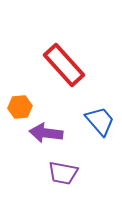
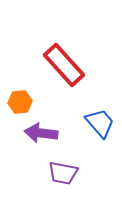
orange hexagon: moved 5 px up
blue trapezoid: moved 2 px down
purple arrow: moved 5 px left
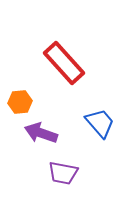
red rectangle: moved 2 px up
purple arrow: rotated 12 degrees clockwise
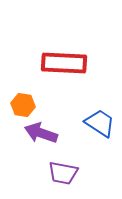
red rectangle: rotated 45 degrees counterclockwise
orange hexagon: moved 3 px right, 3 px down; rotated 15 degrees clockwise
blue trapezoid: rotated 16 degrees counterclockwise
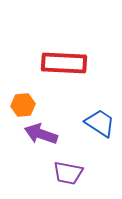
orange hexagon: rotated 15 degrees counterclockwise
purple arrow: moved 1 px down
purple trapezoid: moved 5 px right
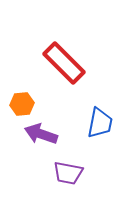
red rectangle: rotated 42 degrees clockwise
orange hexagon: moved 1 px left, 1 px up
blue trapezoid: rotated 68 degrees clockwise
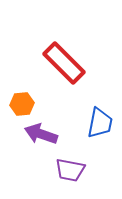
purple trapezoid: moved 2 px right, 3 px up
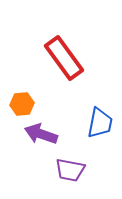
red rectangle: moved 5 px up; rotated 9 degrees clockwise
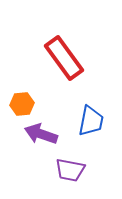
blue trapezoid: moved 9 px left, 2 px up
